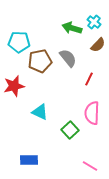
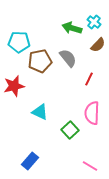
blue rectangle: moved 1 px right, 1 px down; rotated 48 degrees counterclockwise
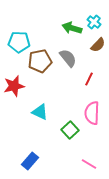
pink line: moved 1 px left, 2 px up
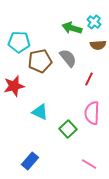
brown semicircle: rotated 42 degrees clockwise
green square: moved 2 px left, 1 px up
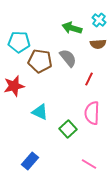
cyan cross: moved 5 px right, 2 px up
brown semicircle: moved 1 px up
brown pentagon: rotated 20 degrees clockwise
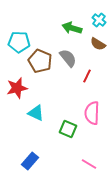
brown semicircle: rotated 35 degrees clockwise
brown pentagon: rotated 15 degrees clockwise
red line: moved 2 px left, 3 px up
red star: moved 3 px right, 2 px down
cyan triangle: moved 4 px left, 1 px down
green square: rotated 24 degrees counterclockwise
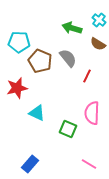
cyan triangle: moved 1 px right
blue rectangle: moved 3 px down
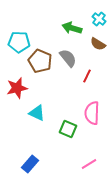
cyan cross: moved 1 px up
pink line: rotated 63 degrees counterclockwise
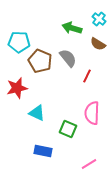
blue rectangle: moved 13 px right, 13 px up; rotated 60 degrees clockwise
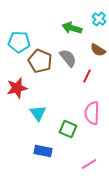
brown semicircle: moved 6 px down
cyan triangle: moved 1 px right; rotated 30 degrees clockwise
